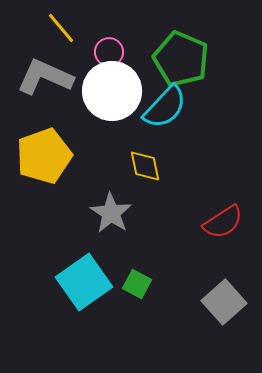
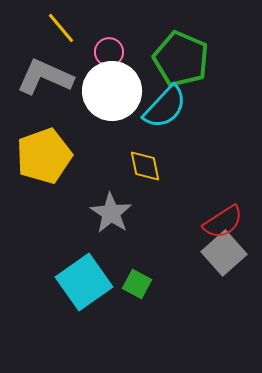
gray square: moved 49 px up
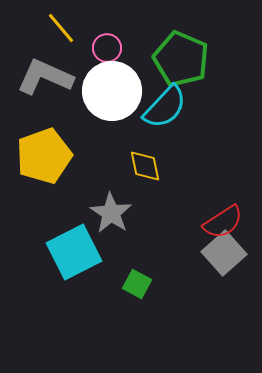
pink circle: moved 2 px left, 4 px up
cyan square: moved 10 px left, 30 px up; rotated 8 degrees clockwise
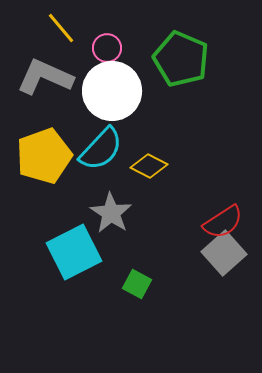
cyan semicircle: moved 64 px left, 42 px down
yellow diamond: moved 4 px right; rotated 51 degrees counterclockwise
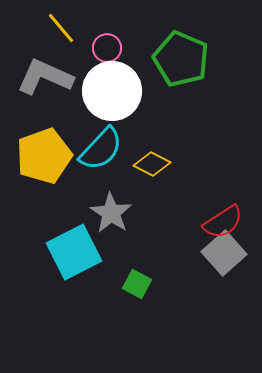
yellow diamond: moved 3 px right, 2 px up
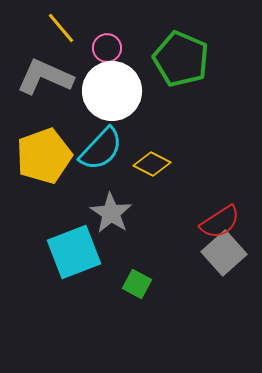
red semicircle: moved 3 px left
cyan square: rotated 6 degrees clockwise
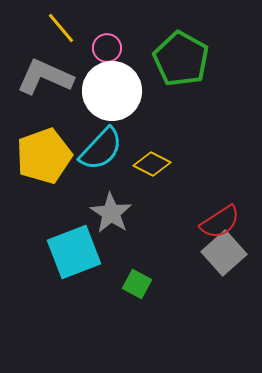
green pentagon: rotated 6 degrees clockwise
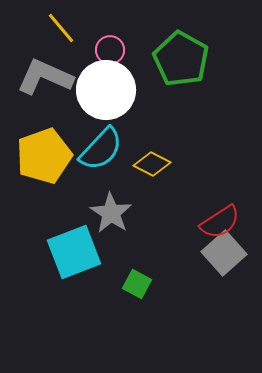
pink circle: moved 3 px right, 2 px down
white circle: moved 6 px left, 1 px up
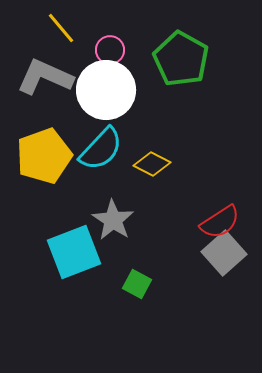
gray star: moved 2 px right, 7 px down
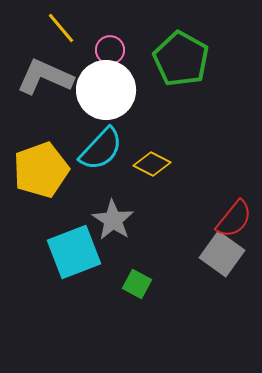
yellow pentagon: moved 3 px left, 14 px down
red semicircle: moved 14 px right, 3 px up; rotated 18 degrees counterclockwise
gray square: moved 2 px left, 1 px down; rotated 12 degrees counterclockwise
